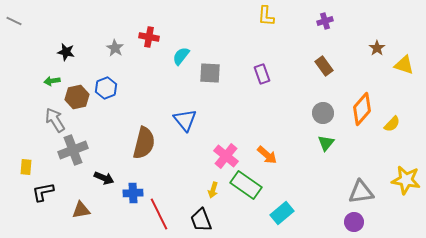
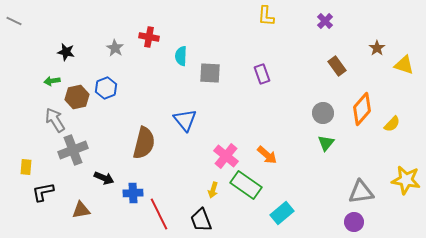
purple cross: rotated 28 degrees counterclockwise
cyan semicircle: rotated 36 degrees counterclockwise
brown rectangle: moved 13 px right
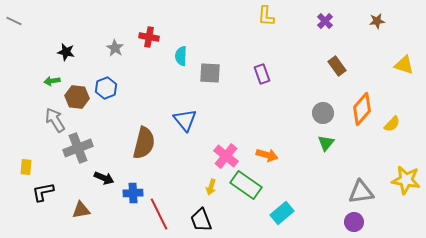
brown star: moved 27 px up; rotated 28 degrees clockwise
brown hexagon: rotated 20 degrees clockwise
gray cross: moved 5 px right, 2 px up
orange arrow: rotated 25 degrees counterclockwise
yellow arrow: moved 2 px left, 3 px up
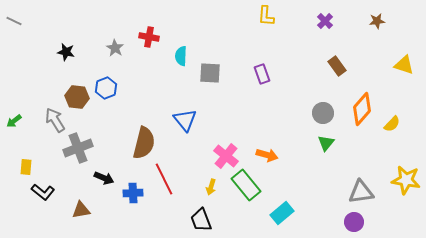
green arrow: moved 38 px left, 40 px down; rotated 28 degrees counterclockwise
green rectangle: rotated 16 degrees clockwise
black L-shape: rotated 130 degrees counterclockwise
red line: moved 5 px right, 35 px up
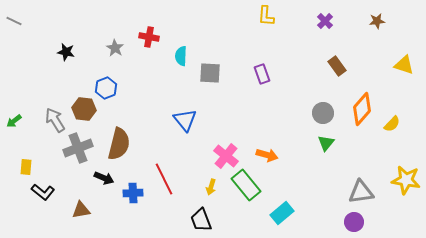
brown hexagon: moved 7 px right, 12 px down
brown semicircle: moved 25 px left, 1 px down
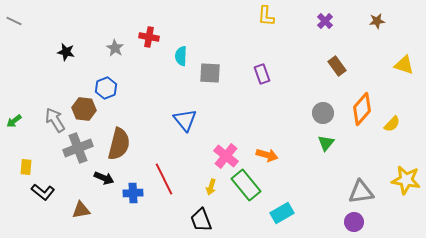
cyan rectangle: rotated 10 degrees clockwise
